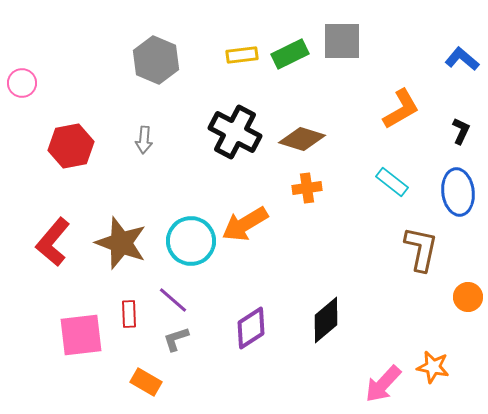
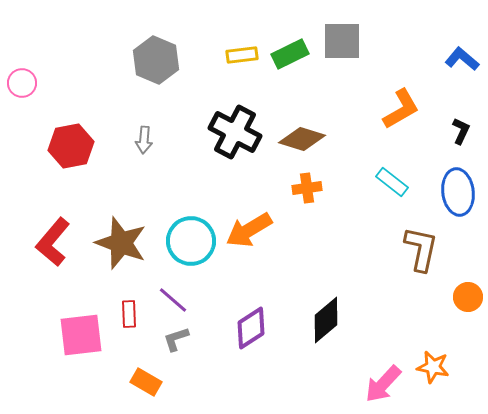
orange arrow: moved 4 px right, 6 px down
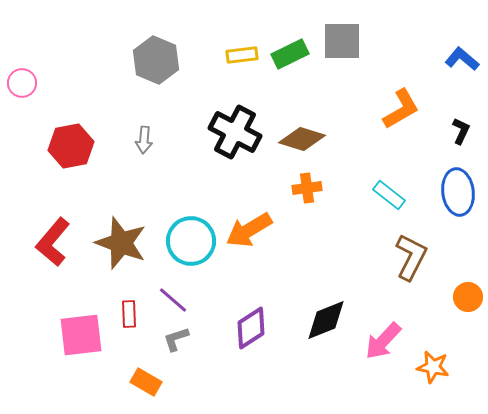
cyan rectangle: moved 3 px left, 13 px down
brown L-shape: moved 10 px left, 8 px down; rotated 15 degrees clockwise
black diamond: rotated 18 degrees clockwise
pink arrow: moved 43 px up
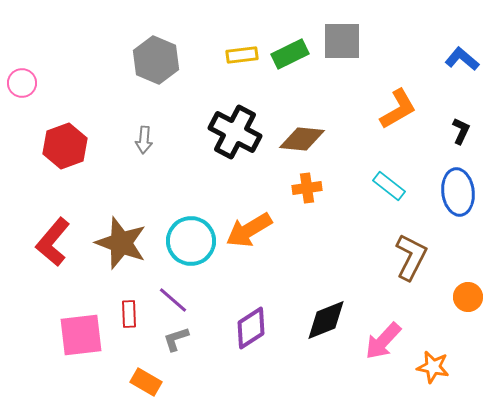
orange L-shape: moved 3 px left
brown diamond: rotated 12 degrees counterclockwise
red hexagon: moved 6 px left; rotated 9 degrees counterclockwise
cyan rectangle: moved 9 px up
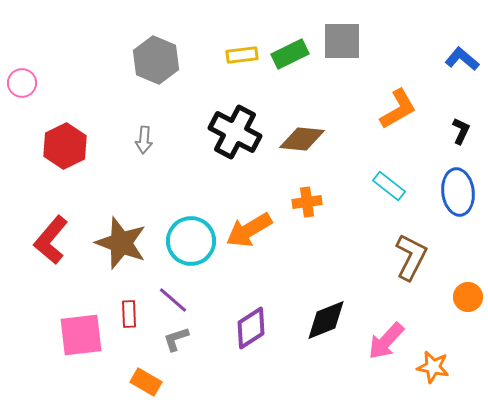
red hexagon: rotated 6 degrees counterclockwise
orange cross: moved 14 px down
red L-shape: moved 2 px left, 2 px up
pink arrow: moved 3 px right
